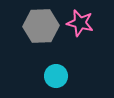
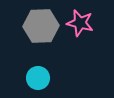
cyan circle: moved 18 px left, 2 px down
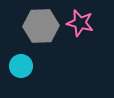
cyan circle: moved 17 px left, 12 px up
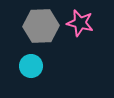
cyan circle: moved 10 px right
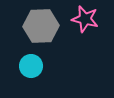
pink star: moved 5 px right, 4 px up
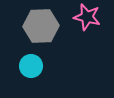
pink star: moved 2 px right, 2 px up
